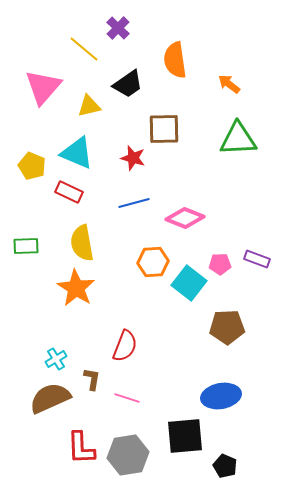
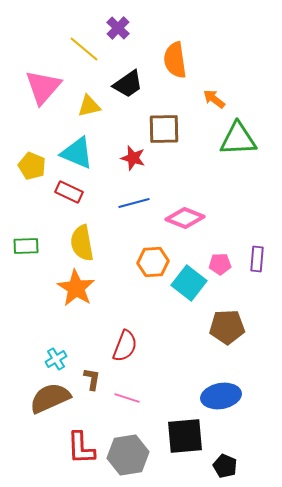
orange arrow: moved 15 px left, 15 px down
purple rectangle: rotated 75 degrees clockwise
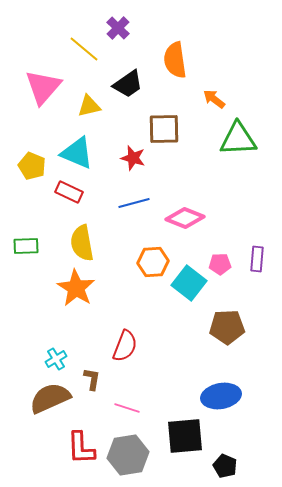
pink line: moved 10 px down
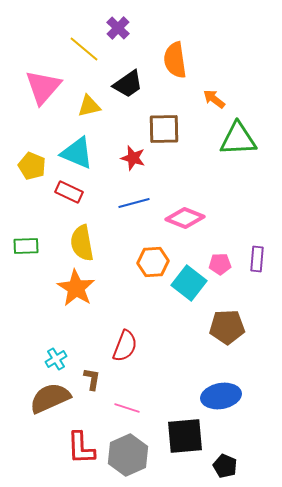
gray hexagon: rotated 15 degrees counterclockwise
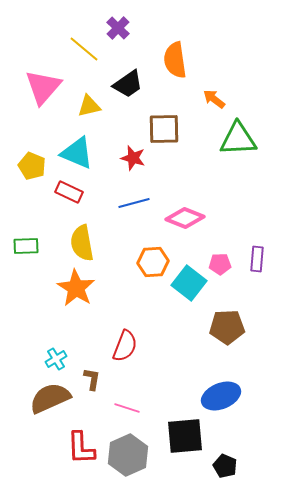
blue ellipse: rotated 12 degrees counterclockwise
